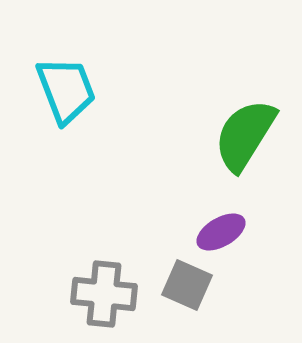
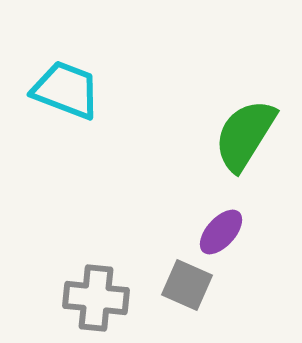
cyan trapezoid: rotated 48 degrees counterclockwise
purple ellipse: rotated 18 degrees counterclockwise
gray cross: moved 8 px left, 4 px down
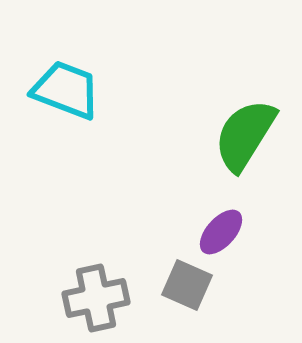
gray cross: rotated 18 degrees counterclockwise
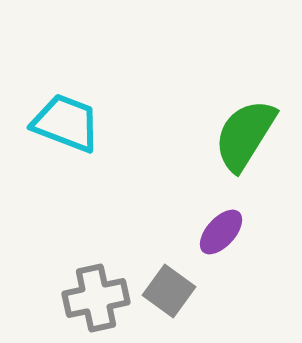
cyan trapezoid: moved 33 px down
gray square: moved 18 px left, 6 px down; rotated 12 degrees clockwise
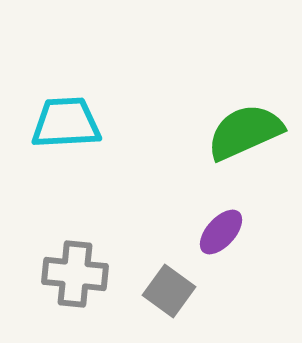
cyan trapezoid: rotated 24 degrees counterclockwise
green semicircle: moved 3 px up; rotated 34 degrees clockwise
gray cross: moved 21 px left, 24 px up; rotated 18 degrees clockwise
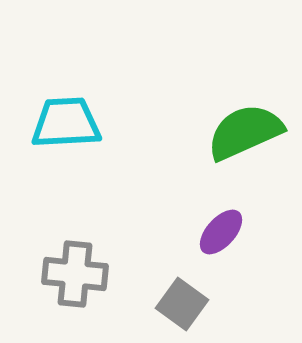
gray square: moved 13 px right, 13 px down
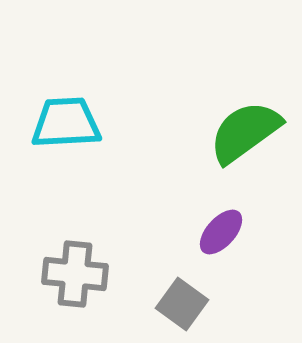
green semicircle: rotated 12 degrees counterclockwise
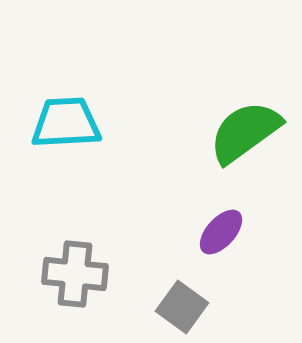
gray square: moved 3 px down
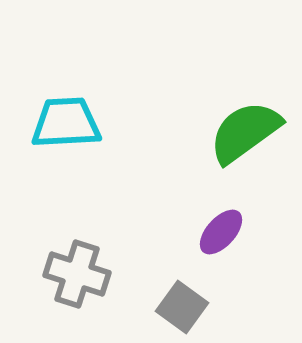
gray cross: moved 2 px right; rotated 12 degrees clockwise
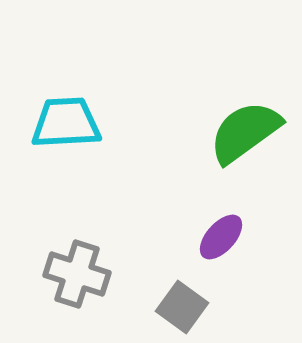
purple ellipse: moved 5 px down
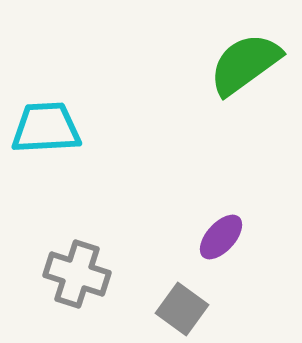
cyan trapezoid: moved 20 px left, 5 px down
green semicircle: moved 68 px up
gray square: moved 2 px down
